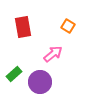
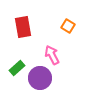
pink arrow: moved 1 px left, 1 px down; rotated 78 degrees counterclockwise
green rectangle: moved 3 px right, 6 px up
purple circle: moved 4 px up
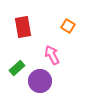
purple circle: moved 3 px down
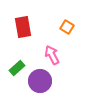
orange square: moved 1 px left, 1 px down
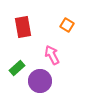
orange square: moved 2 px up
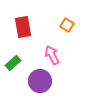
green rectangle: moved 4 px left, 5 px up
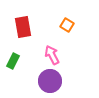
green rectangle: moved 2 px up; rotated 21 degrees counterclockwise
purple circle: moved 10 px right
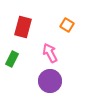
red rectangle: rotated 25 degrees clockwise
pink arrow: moved 2 px left, 2 px up
green rectangle: moved 1 px left, 2 px up
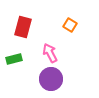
orange square: moved 3 px right
green rectangle: moved 2 px right; rotated 49 degrees clockwise
purple circle: moved 1 px right, 2 px up
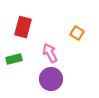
orange square: moved 7 px right, 8 px down
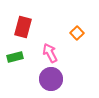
orange square: rotated 16 degrees clockwise
green rectangle: moved 1 px right, 2 px up
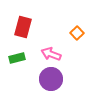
pink arrow: moved 1 px right, 1 px down; rotated 42 degrees counterclockwise
green rectangle: moved 2 px right, 1 px down
